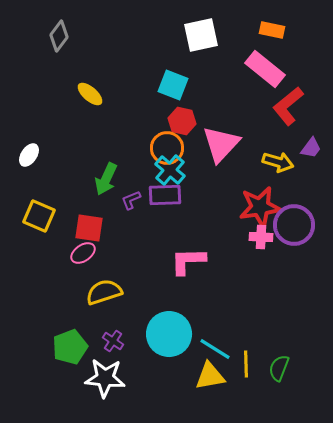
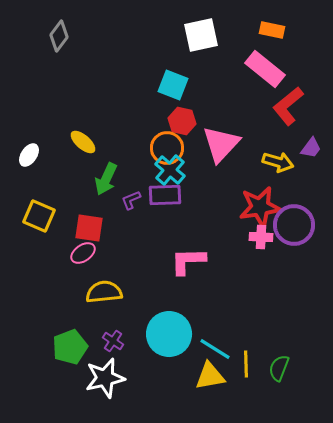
yellow ellipse: moved 7 px left, 48 px down
yellow semicircle: rotated 12 degrees clockwise
white star: rotated 18 degrees counterclockwise
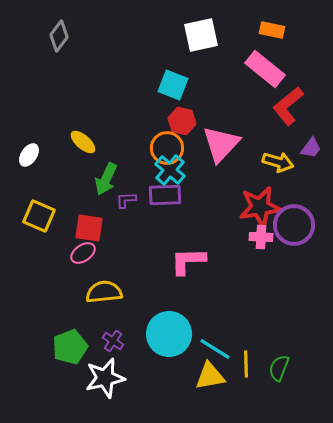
purple L-shape: moved 5 px left; rotated 20 degrees clockwise
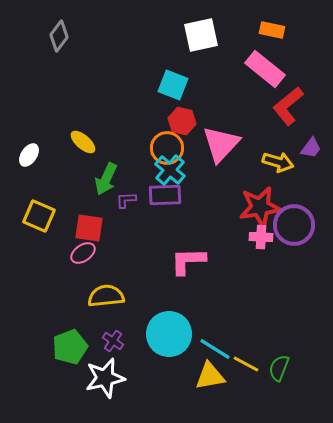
yellow semicircle: moved 2 px right, 4 px down
yellow line: rotated 60 degrees counterclockwise
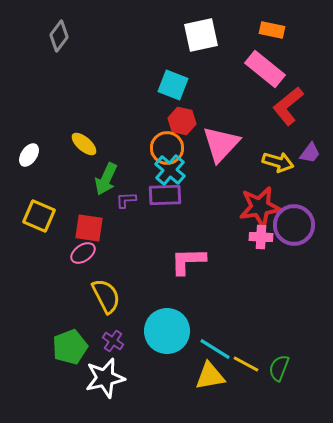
yellow ellipse: moved 1 px right, 2 px down
purple trapezoid: moved 1 px left, 5 px down
yellow semicircle: rotated 69 degrees clockwise
cyan circle: moved 2 px left, 3 px up
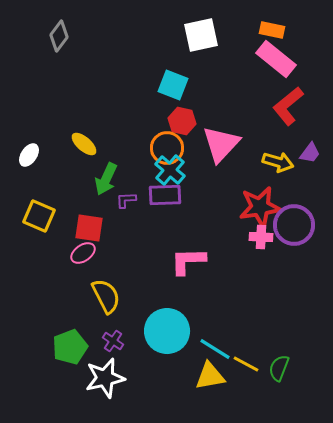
pink rectangle: moved 11 px right, 10 px up
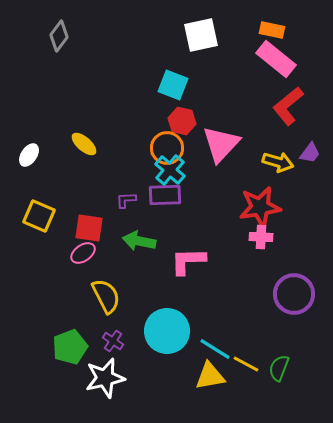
green arrow: moved 33 px right, 62 px down; rotated 76 degrees clockwise
purple circle: moved 69 px down
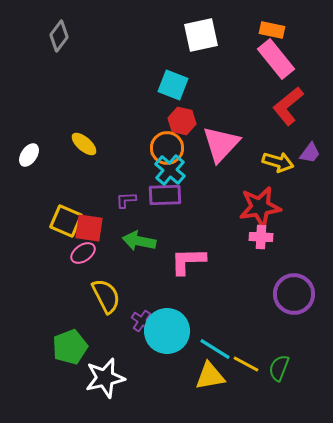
pink rectangle: rotated 12 degrees clockwise
yellow square: moved 27 px right, 5 px down
purple cross: moved 29 px right, 20 px up
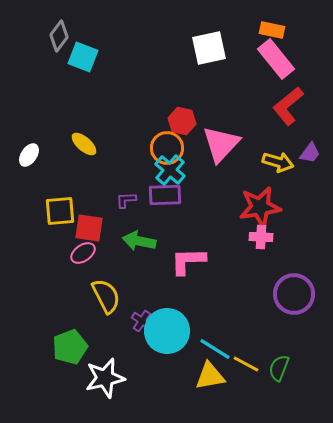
white square: moved 8 px right, 13 px down
cyan square: moved 90 px left, 28 px up
yellow square: moved 6 px left, 10 px up; rotated 28 degrees counterclockwise
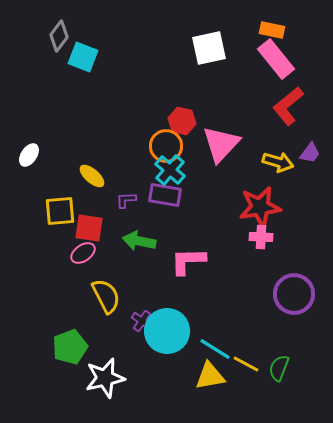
yellow ellipse: moved 8 px right, 32 px down
orange circle: moved 1 px left, 2 px up
purple rectangle: rotated 12 degrees clockwise
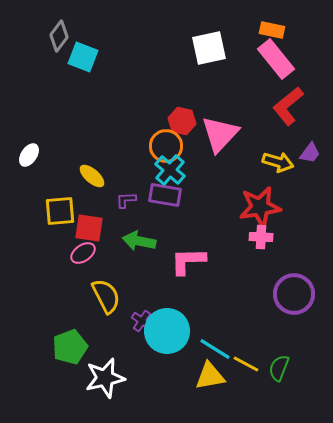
pink triangle: moved 1 px left, 10 px up
